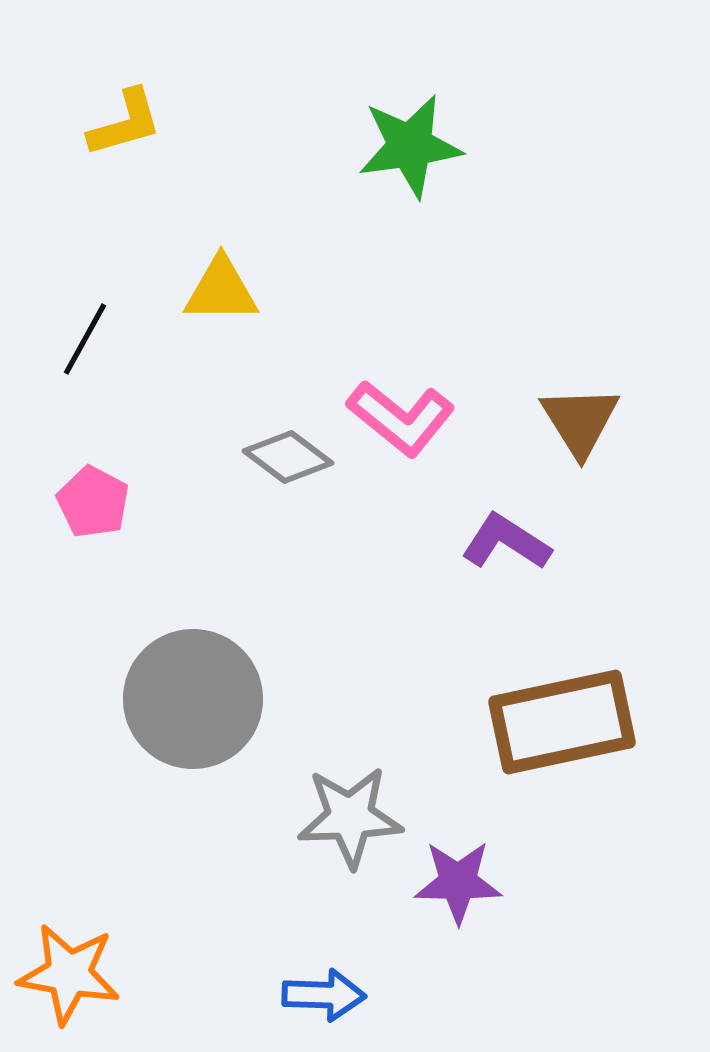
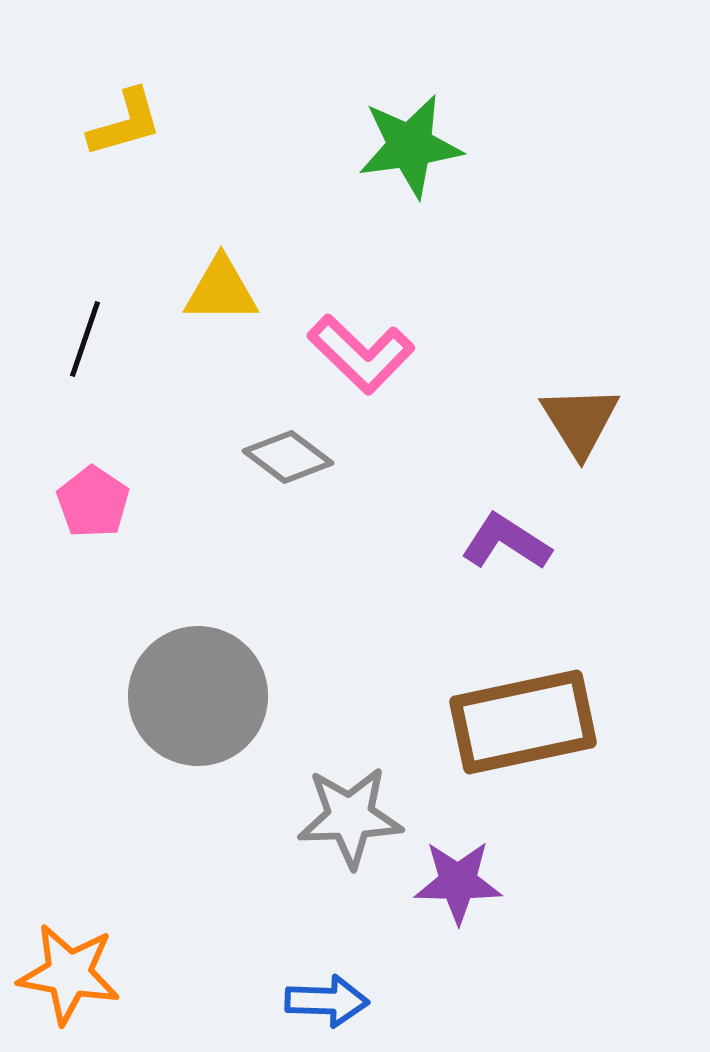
black line: rotated 10 degrees counterclockwise
pink L-shape: moved 40 px left, 64 px up; rotated 5 degrees clockwise
pink pentagon: rotated 6 degrees clockwise
gray circle: moved 5 px right, 3 px up
brown rectangle: moved 39 px left
blue arrow: moved 3 px right, 6 px down
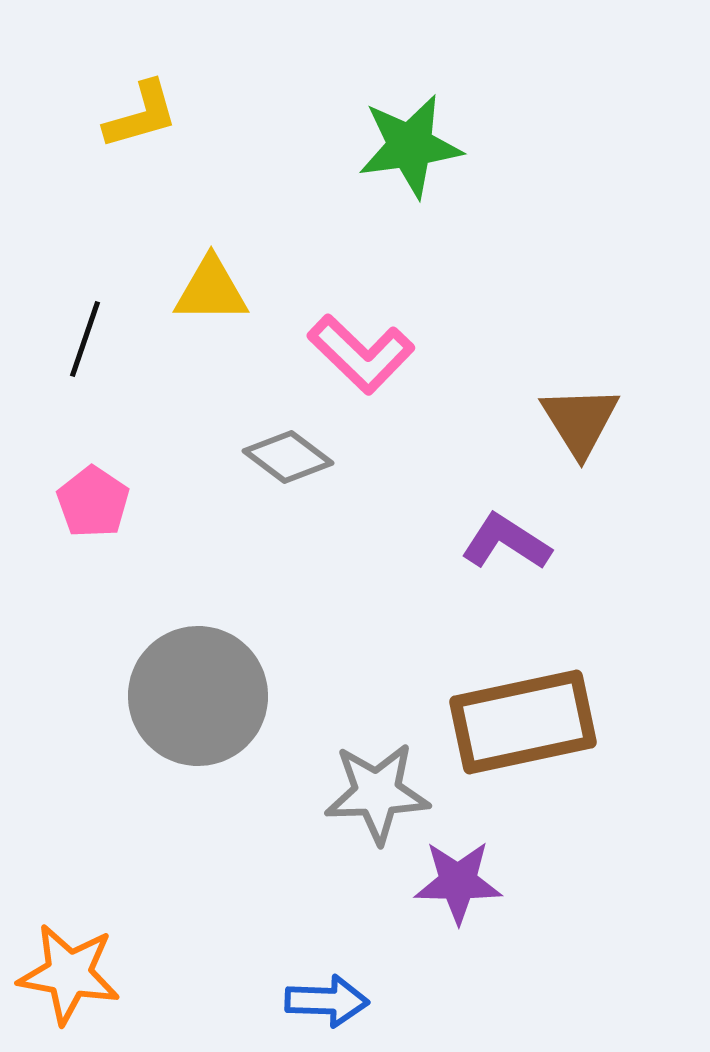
yellow L-shape: moved 16 px right, 8 px up
yellow triangle: moved 10 px left
gray star: moved 27 px right, 24 px up
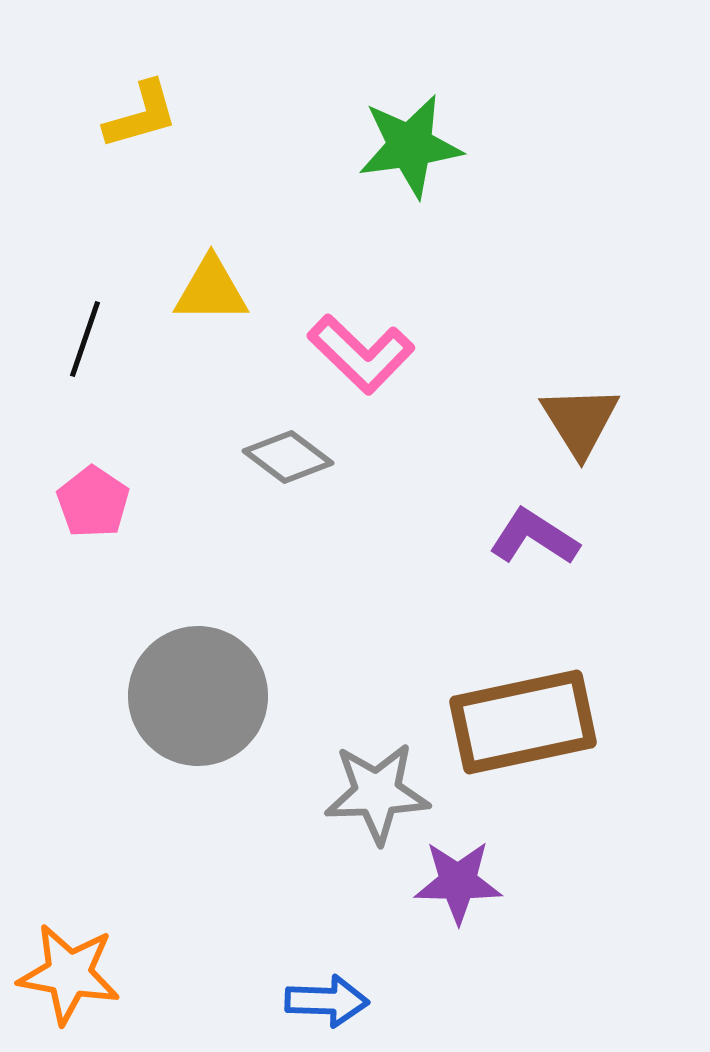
purple L-shape: moved 28 px right, 5 px up
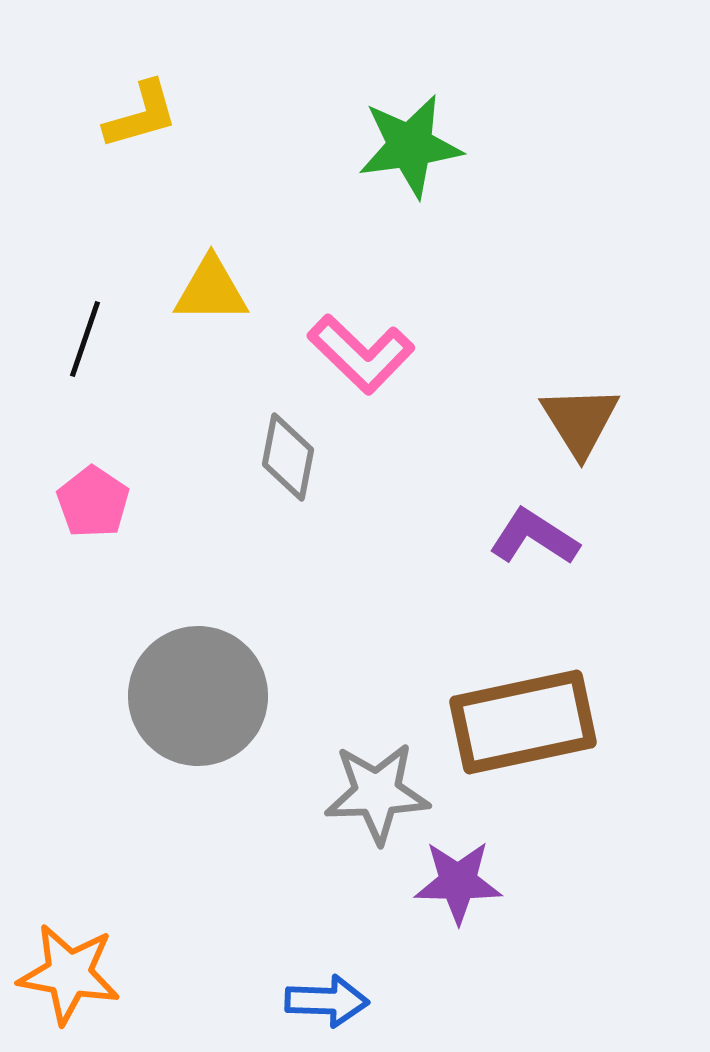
gray diamond: rotated 64 degrees clockwise
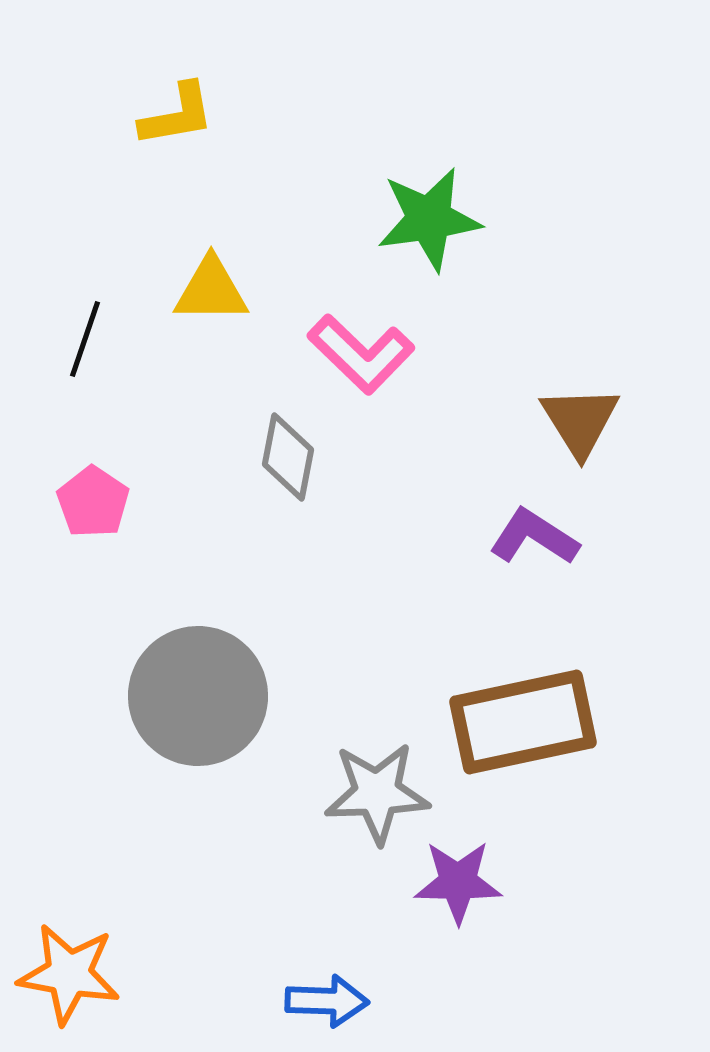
yellow L-shape: moved 36 px right; rotated 6 degrees clockwise
green star: moved 19 px right, 73 px down
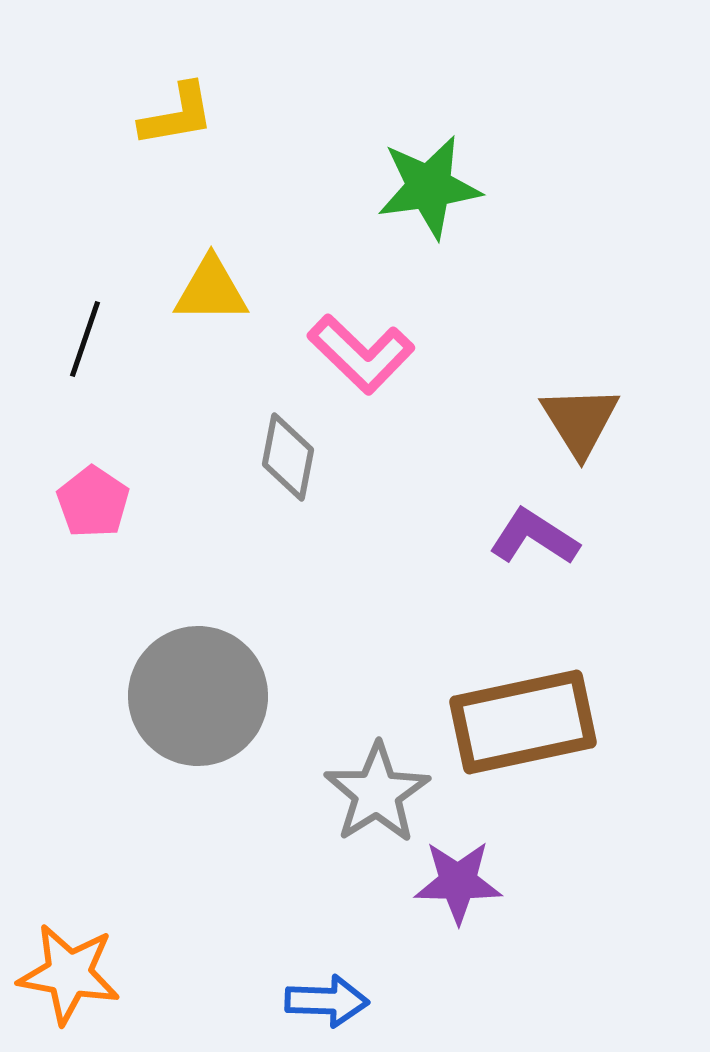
green star: moved 32 px up
gray star: rotated 30 degrees counterclockwise
